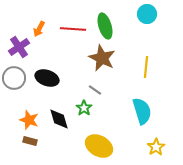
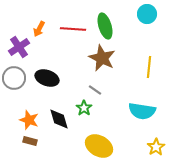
yellow line: moved 3 px right
cyan semicircle: rotated 116 degrees clockwise
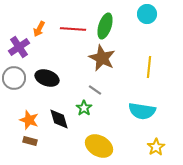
green ellipse: rotated 35 degrees clockwise
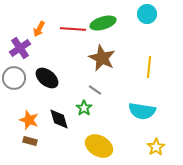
green ellipse: moved 2 px left, 3 px up; rotated 55 degrees clockwise
purple cross: moved 1 px right, 1 px down
black ellipse: rotated 20 degrees clockwise
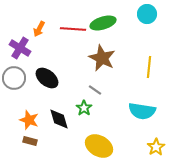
purple cross: rotated 25 degrees counterclockwise
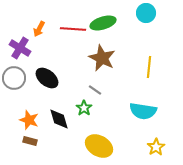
cyan circle: moved 1 px left, 1 px up
cyan semicircle: moved 1 px right
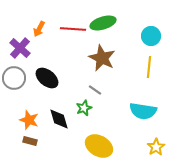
cyan circle: moved 5 px right, 23 px down
purple cross: rotated 10 degrees clockwise
green star: rotated 14 degrees clockwise
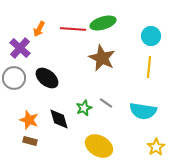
gray line: moved 11 px right, 13 px down
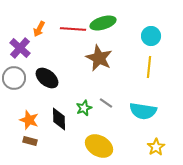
brown star: moved 3 px left
black diamond: rotated 15 degrees clockwise
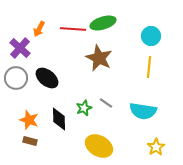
gray circle: moved 2 px right
